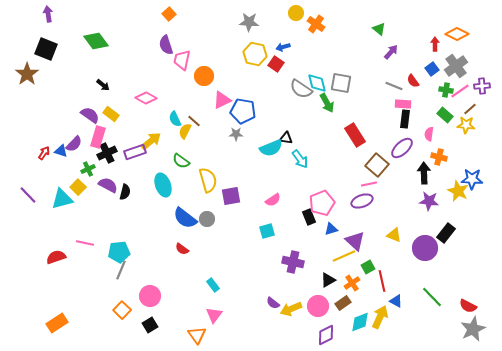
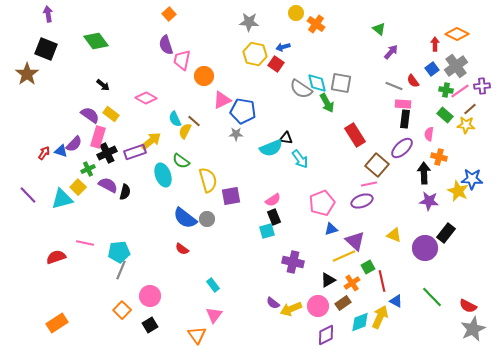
cyan ellipse at (163, 185): moved 10 px up
black rectangle at (309, 217): moved 35 px left
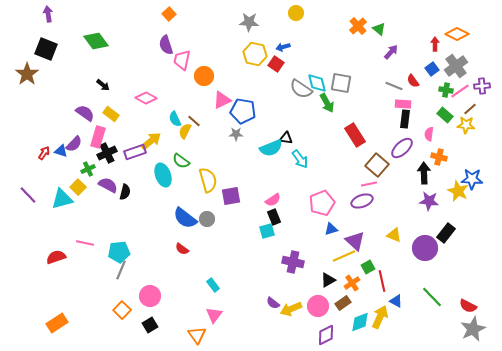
orange cross at (316, 24): moved 42 px right, 2 px down; rotated 12 degrees clockwise
purple semicircle at (90, 115): moved 5 px left, 2 px up
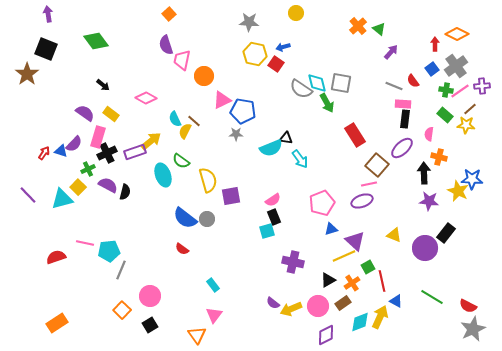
cyan pentagon at (119, 252): moved 10 px left, 1 px up
green line at (432, 297): rotated 15 degrees counterclockwise
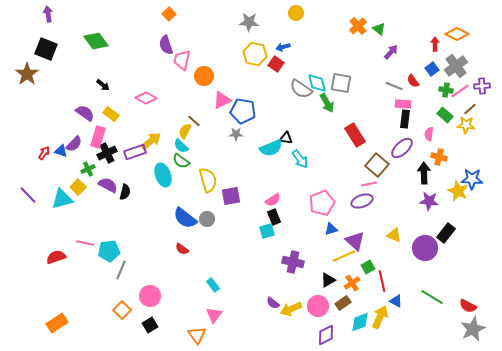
cyan semicircle at (175, 119): moved 6 px right, 27 px down; rotated 21 degrees counterclockwise
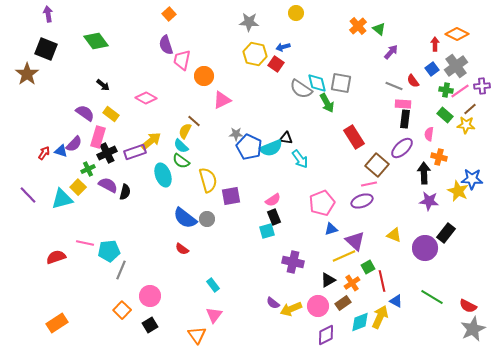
blue pentagon at (243, 111): moved 6 px right, 36 px down; rotated 15 degrees clockwise
red rectangle at (355, 135): moved 1 px left, 2 px down
